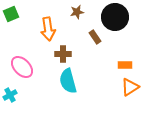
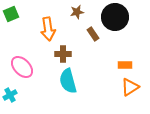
brown rectangle: moved 2 px left, 3 px up
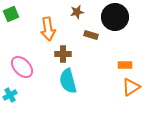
brown rectangle: moved 2 px left, 1 px down; rotated 40 degrees counterclockwise
orange triangle: moved 1 px right
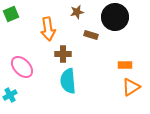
cyan semicircle: rotated 10 degrees clockwise
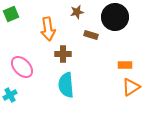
cyan semicircle: moved 2 px left, 4 px down
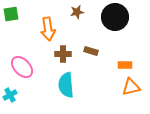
green square: rotated 14 degrees clockwise
brown rectangle: moved 16 px down
orange triangle: rotated 18 degrees clockwise
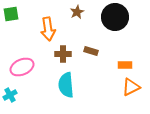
brown star: rotated 16 degrees counterclockwise
pink ellipse: rotated 70 degrees counterclockwise
orange triangle: rotated 12 degrees counterclockwise
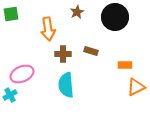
pink ellipse: moved 7 px down
orange triangle: moved 5 px right
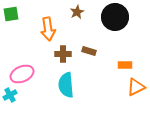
brown rectangle: moved 2 px left
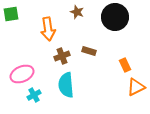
brown star: rotated 24 degrees counterclockwise
brown cross: moved 1 px left, 2 px down; rotated 21 degrees counterclockwise
orange rectangle: rotated 64 degrees clockwise
cyan cross: moved 24 px right
